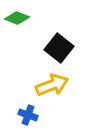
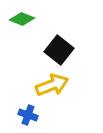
green diamond: moved 5 px right, 1 px down
black square: moved 2 px down
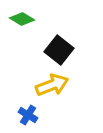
green diamond: rotated 10 degrees clockwise
blue cross: rotated 12 degrees clockwise
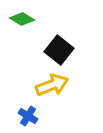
blue cross: moved 1 px down
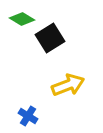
black square: moved 9 px left, 12 px up; rotated 20 degrees clockwise
yellow arrow: moved 16 px right
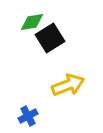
green diamond: moved 10 px right, 3 px down; rotated 40 degrees counterclockwise
blue cross: rotated 30 degrees clockwise
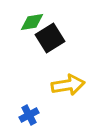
yellow arrow: rotated 12 degrees clockwise
blue cross: moved 1 px right, 1 px up
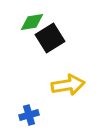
blue cross: rotated 12 degrees clockwise
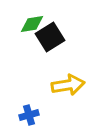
green diamond: moved 2 px down
black square: moved 1 px up
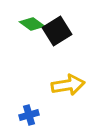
green diamond: rotated 45 degrees clockwise
black square: moved 7 px right, 6 px up
